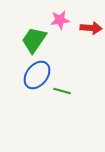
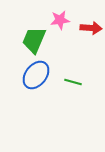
green trapezoid: rotated 12 degrees counterclockwise
blue ellipse: moved 1 px left
green line: moved 11 px right, 9 px up
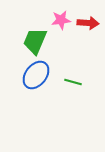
pink star: moved 1 px right
red arrow: moved 3 px left, 5 px up
green trapezoid: moved 1 px right, 1 px down
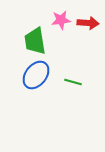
green trapezoid: rotated 32 degrees counterclockwise
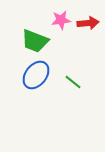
red arrow: rotated 10 degrees counterclockwise
green trapezoid: rotated 60 degrees counterclockwise
green line: rotated 24 degrees clockwise
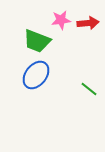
green trapezoid: moved 2 px right
green line: moved 16 px right, 7 px down
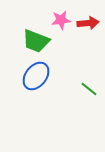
green trapezoid: moved 1 px left
blue ellipse: moved 1 px down
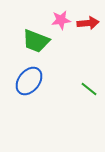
blue ellipse: moved 7 px left, 5 px down
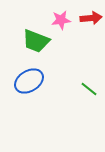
red arrow: moved 3 px right, 5 px up
blue ellipse: rotated 20 degrees clockwise
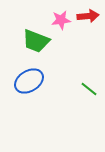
red arrow: moved 3 px left, 2 px up
